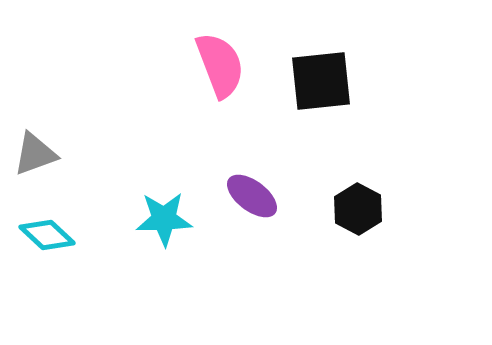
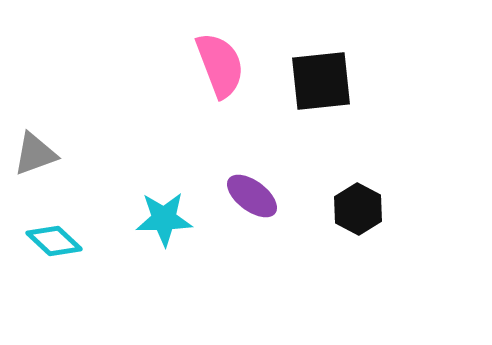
cyan diamond: moved 7 px right, 6 px down
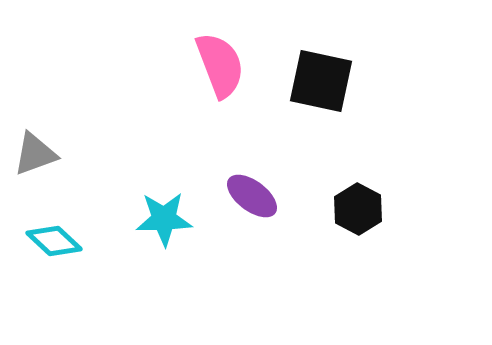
black square: rotated 18 degrees clockwise
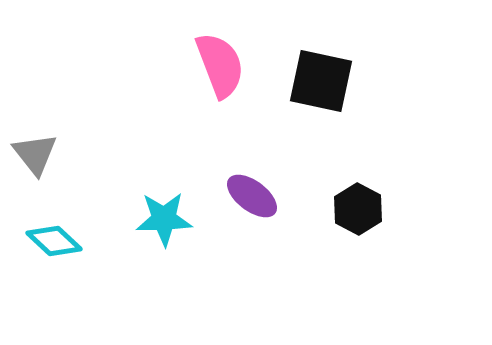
gray triangle: rotated 48 degrees counterclockwise
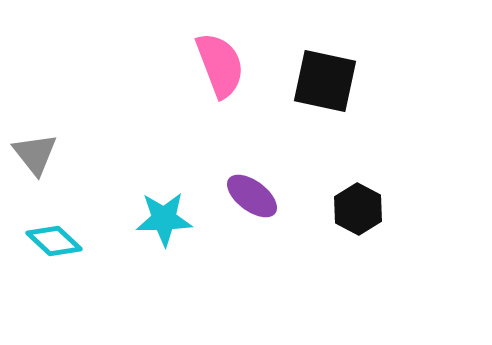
black square: moved 4 px right
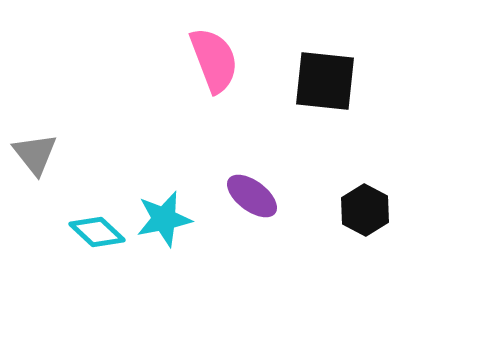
pink semicircle: moved 6 px left, 5 px up
black square: rotated 6 degrees counterclockwise
black hexagon: moved 7 px right, 1 px down
cyan star: rotated 10 degrees counterclockwise
cyan diamond: moved 43 px right, 9 px up
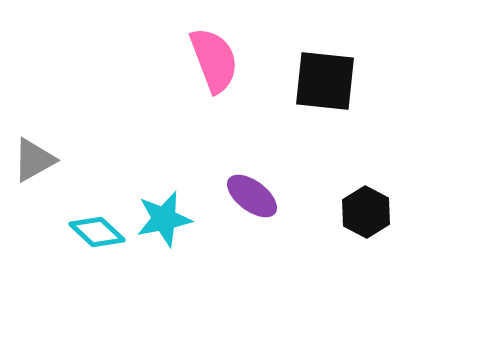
gray triangle: moved 1 px left, 6 px down; rotated 39 degrees clockwise
black hexagon: moved 1 px right, 2 px down
